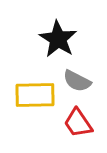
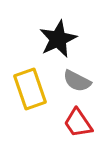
black star: rotated 15 degrees clockwise
yellow rectangle: moved 5 px left, 6 px up; rotated 72 degrees clockwise
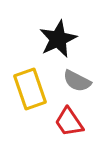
red trapezoid: moved 9 px left, 1 px up
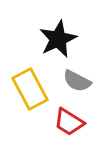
yellow rectangle: rotated 9 degrees counterclockwise
red trapezoid: rotated 24 degrees counterclockwise
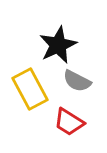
black star: moved 6 px down
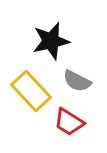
black star: moved 7 px left, 4 px up; rotated 12 degrees clockwise
yellow rectangle: moved 1 px right, 2 px down; rotated 15 degrees counterclockwise
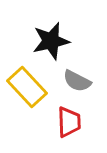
yellow rectangle: moved 4 px left, 4 px up
red trapezoid: rotated 124 degrees counterclockwise
